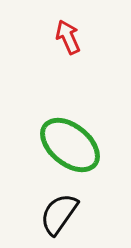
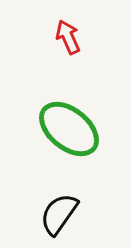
green ellipse: moved 1 px left, 16 px up
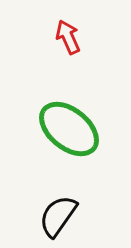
black semicircle: moved 1 px left, 2 px down
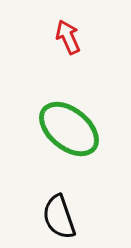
black semicircle: moved 1 px right, 1 px down; rotated 54 degrees counterclockwise
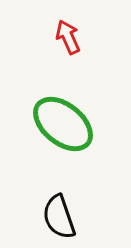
green ellipse: moved 6 px left, 5 px up
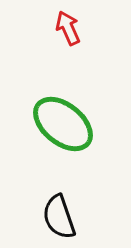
red arrow: moved 9 px up
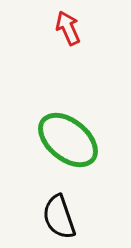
green ellipse: moved 5 px right, 16 px down
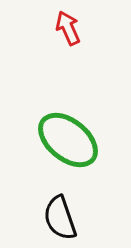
black semicircle: moved 1 px right, 1 px down
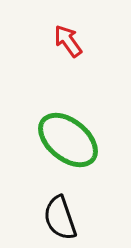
red arrow: moved 13 px down; rotated 12 degrees counterclockwise
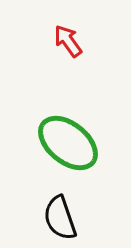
green ellipse: moved 3 px down
